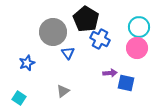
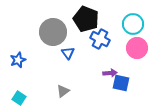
black pentagon: rotated 10 degrees counterclockwise
cyan circle: moved 6 px left, 3 px up
blue star: moved 9 px left, 3 px up
blue square: moved 5 px left
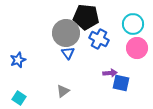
black pentagon: moved 2 px up; rotated 15 degrees counterclockwise
gray circle: moved 13 px right, 1 px down
blue cross: moved 1 px left
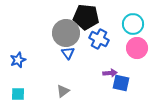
cyan square: moved 1 px left, 4 px up; rotated 32 degrees counterclockwise
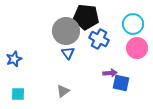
gray circle: moved 2 px up
blue star: moved 4 px left, 1 px up
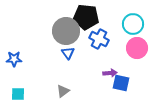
blue star: rotated 21 degrees clockwise
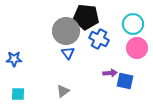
blue square: moved 4 px right, 2 px up
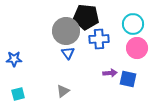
blue cross: rotated 30 degrees counterclockwise
blue square: moved 3 px right, 2 px up
cyan square: rotated 16 degrees counterclockwise
